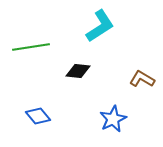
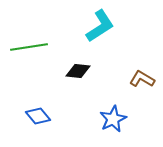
green line: moved 2 px left
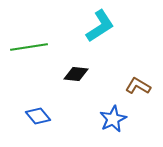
black diamond: moved 2 px left, 3 px down
brown L-shape: moved 4 px left, 7 px down
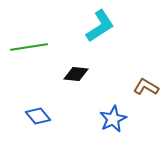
brown L-shape: moved 8 px right, 1 px down
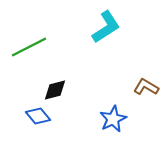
cyan L-shape: moved 6 px right, 1 px down
green line: rotated 18 degrees counterclockwise
black diamond: moved 21 px left, 16 px down; rotated 20 degrees counterclockwise
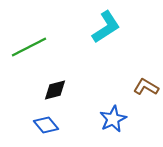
blue diamond: moved 8 px right, 9 px down
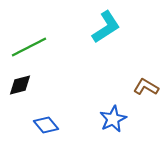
black diamond: moved 35 px left, 5 px up
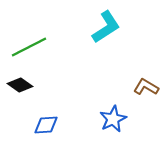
black diamond: rotated 50 degrees clockwise
blue diamond: rotated 55 degrees counterclockwise
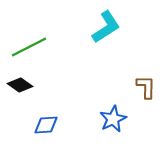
brown L-shape: rotated 60 degrees clockwise
